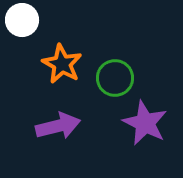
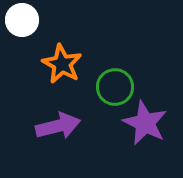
green circle: moved 9 px down
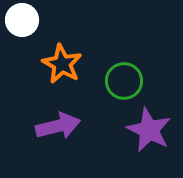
green circle: moved 9 px right, 6 px up
purple star: moved 4 px right, 7 px down
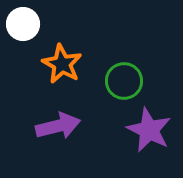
white circle: moved 1 px right, 4 px down
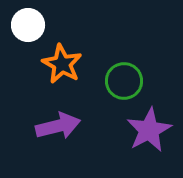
white circle: moved 5 px right, 1 px down
purple star: rotated 18 degrees clockwise
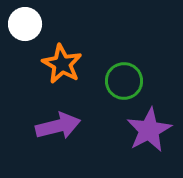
white circle: moved 3 px left, 1 px up
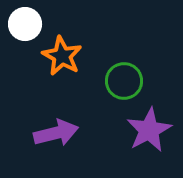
orange star: moved 8 px up
purple arrow: moved 2 px left, 7 px down
